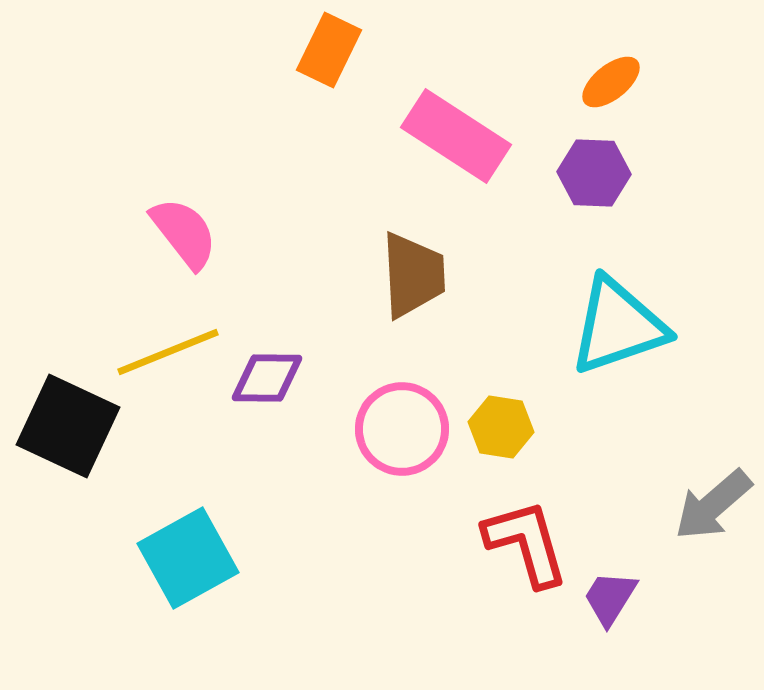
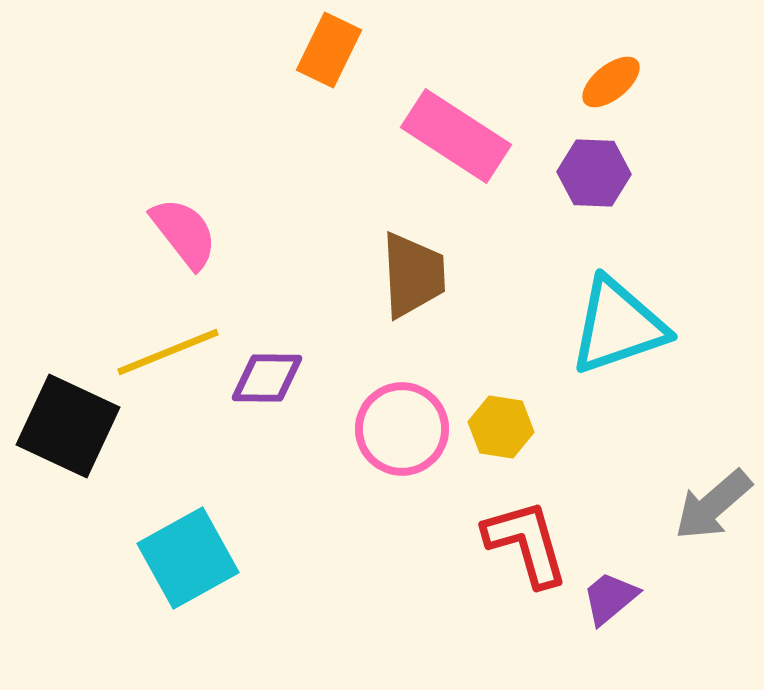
purple trapezoid: rotated 18 degrees clockwise
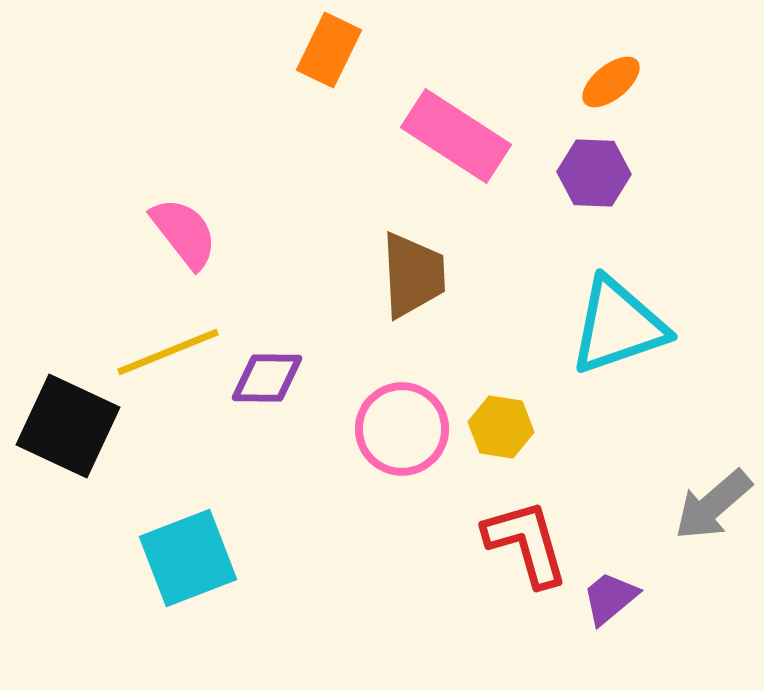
cyan square: rotated 8 degrees clockwise
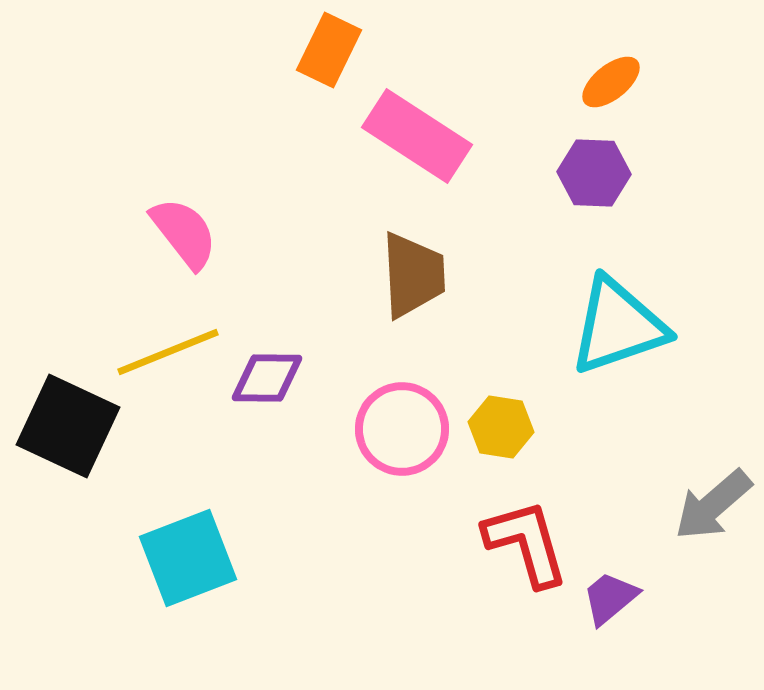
pink rectangle: moved 39 px left
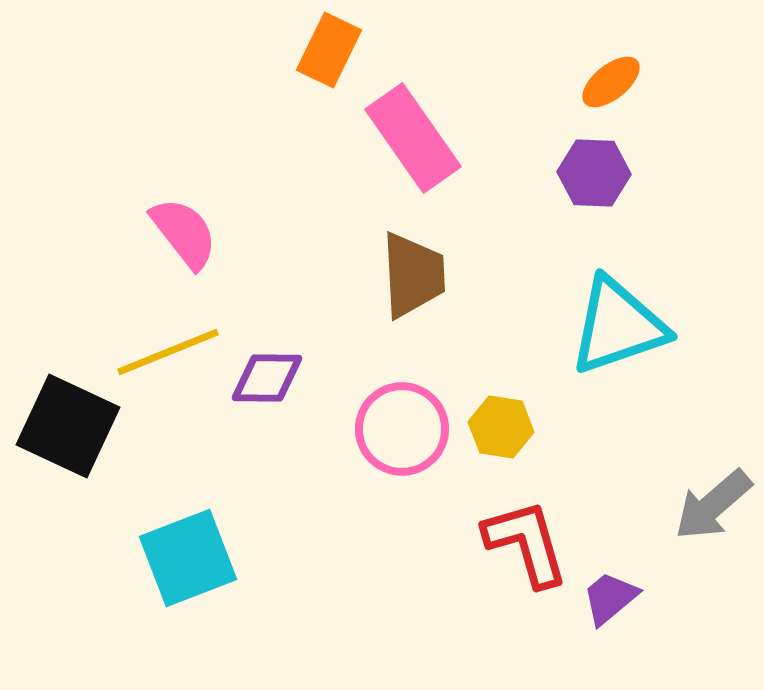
pink rectangle: moved 4 px left, 2 px down; rotated 22 degrees clockwise
